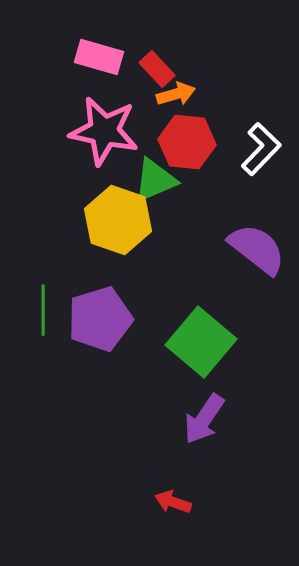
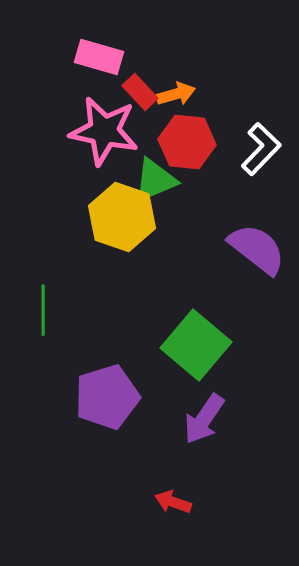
red rectangle: moved 17 px left, 23 px down
yellow hexagon: moved 4 px right, 3 px up
purple pentagon: moved 7 px right, 78 px down
green square: moved 5 px left, 3 px down
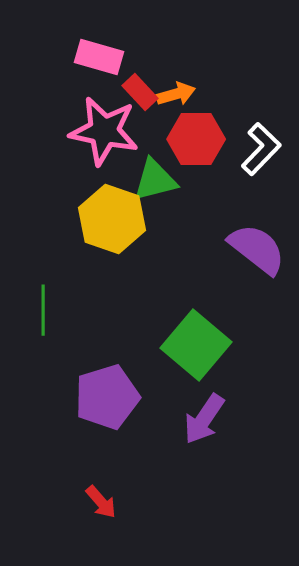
red hexagon: moved 9 px right, 3 px up; rotated 6 degrees counterclockwise
green triangle: rotated 9 degrees clockwise
yellow hexagon: moved 10 px left, 2 px down
red arrow: moved 72 px left; rotated 150 degrees counterclockwise
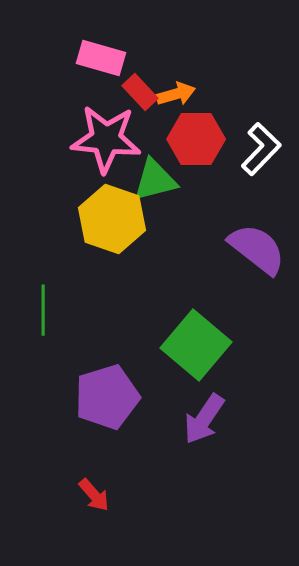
pink rectangle: moved 2 px right, 1 px down
pink star: moved 2 px right, 8 px down; rotated 6 degrees counterclockwise
red arrow: moved 7 px left, 7 px up
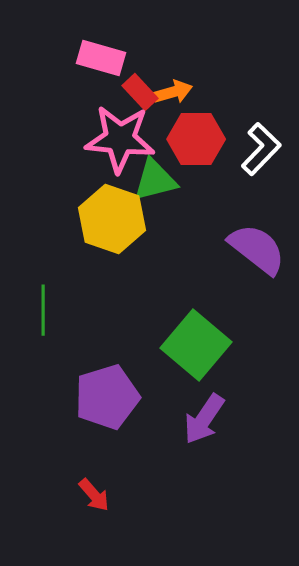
orange arrow: moved 3 px left, 2 px up
pink star: moved 14 px right
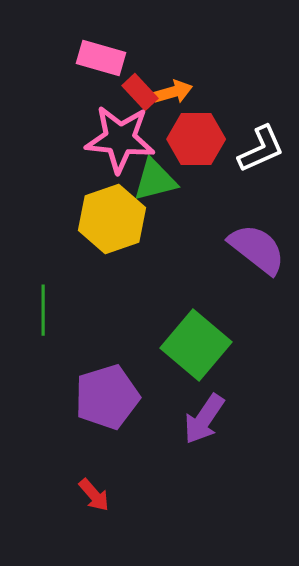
white L-shape: rotated 22 degrees clockwise
yellow hexagon: rotated 22 degrees clockwise
